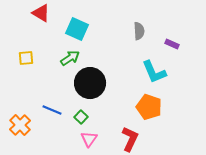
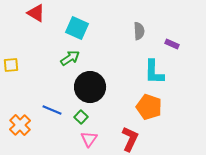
red triangle: moved 5 px left
cyan square: moved 1 px up
yellow square: moved 15 px left, 7 px down
cyan L-shape: rotated 24 degrees clockwise
black circle: moved 4 px down
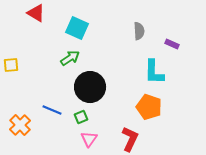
green square: rotated 24 degrees clockwise
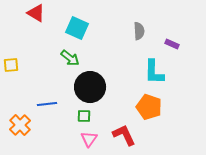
green arrow: rotated 72 degrees clockwise
blue line: moved 5 px left, 6 px up; rotated 30 degrees counterclockwise
green square: moved 3 px right, 1 px up; rotated 24 degrees clockwise
red L-shape: moved 6 px left, 4 px up; rotated 50 degrees counterclockwise
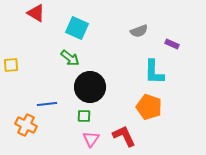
gray semicircle: rotated 72 degrees clockwise
orange cross: moved 6 px right; rotated 20 degrees counterclockwise
red L-shape: moved 1 px down
pink triangle: moved 2 px right
